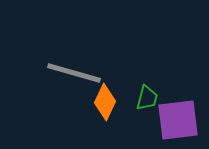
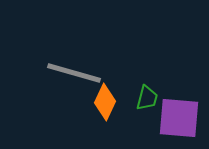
purple square: moved 1 px right, 2 px up; rotated 12 degrees clockwise
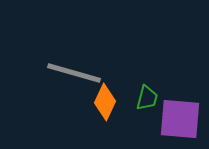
purple square: moved 1 px right, 1 px down
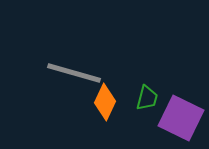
purple square: moved 1 px right, 1 px up; rotated 21 degrees clockwise
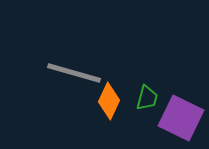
orange diamond: moved 4 px right, 1 px up
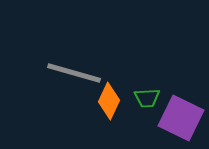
green trapezoid: rotated 72 degrees clockwise
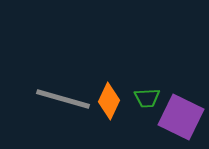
gray line: moved 11 px left, 26 px down
purple square: moved 1 px up
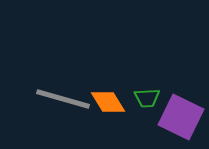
orange diamond: moved 1 px left, 1 px down; rotated 57 degrees counterclockwise
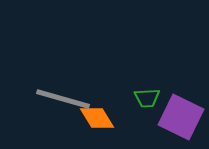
orange diamond: moved 11 px left, 16 px down
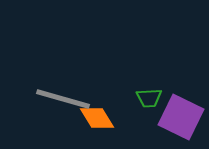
green trapezoid: moved 2 px right
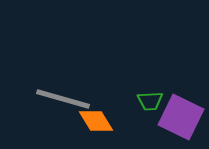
green trapezoid: moved 1 px right, 3 px down
orange diamond: moved 1 px left, 3 px down
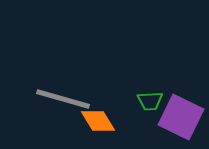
orange diamond: moved 2 px right
